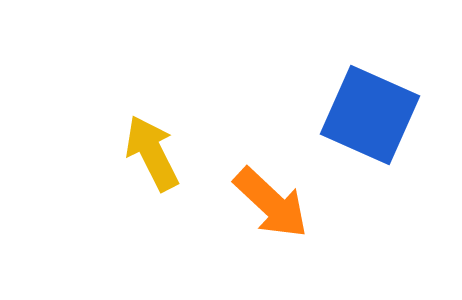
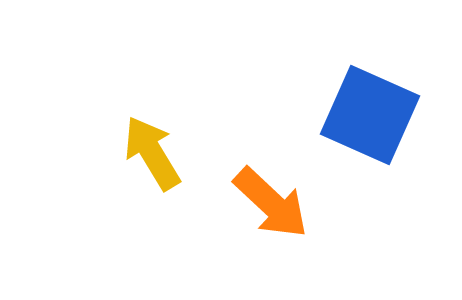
yellow arrow: rotated 4 degrees counterclockwise
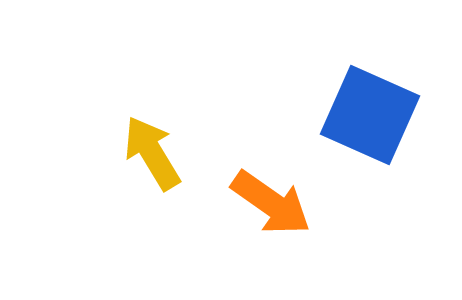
orange arrow: rotated 8 degrees counterclockwise
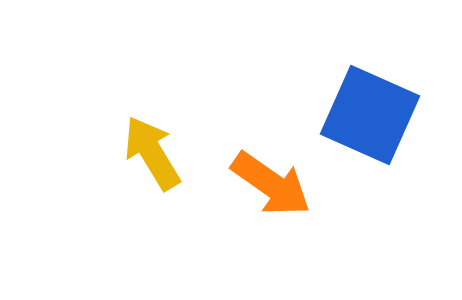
orange arrow: moved 19 px up
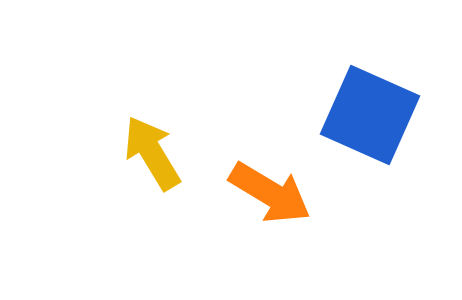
orange arrow: moved 1 px left, 9 px down; rotated 4 degrees counterclockwise
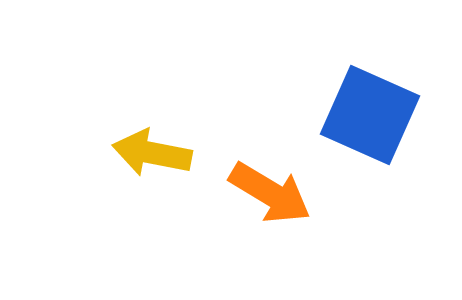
yellow arrow: rotated 48 degrees counterclockwise
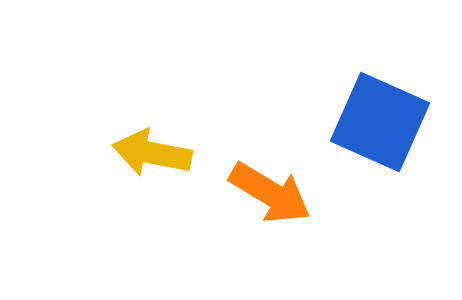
blue square: moved 10 px right, 7 px down
